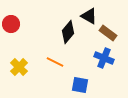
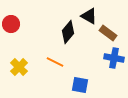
blue cross: moved 10 px right; rotated 12 degrees counterclockwise
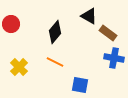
black diamond: moved 13 px left
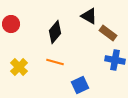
blue cross: moved 1 px right, 2 px down
orange line: rotated 12 degrees counterclockwise
blue square: rotated 36 degrees counterclockwise
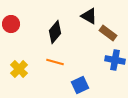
yellow cross: moved 2 px down
